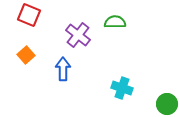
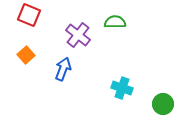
blue arrow: rotated 20 degrees clockwise
green circle: moved 4 px left
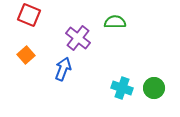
purple cross: moved 3 px down
green circle: moved 9 px left, 16 px up
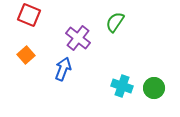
green semicircle: rotated 55 degrees counterclockwise
cyan cross: moved 2 px up
